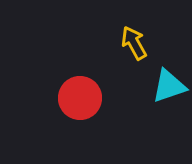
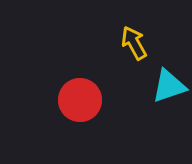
red circle: moved 2 px down
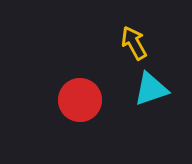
cyan triangle: moved 18 px left, 3 px down
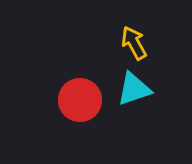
cyan triangle: moved 17 px left
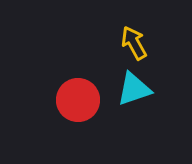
red circle: moved 2 px left
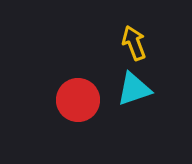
yellow arrow: rotated 8 degrees clockwise
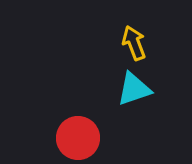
red circle: moved 38 px down
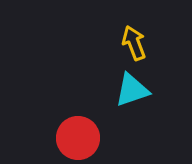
cyan triangle: moved 2 px left, 1 px down
